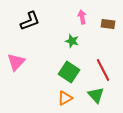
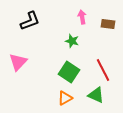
pink triangle: moved 2 px right
green triangle: rotated 24 degrees counterclockwise
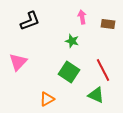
orange triangle: moved 18 px left, 1 px down
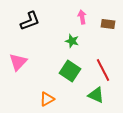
green square: moved 1 px right, 1 px up
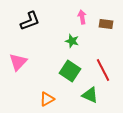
brown rectangle: moved 2 px left
green triangle: moved 6 px left
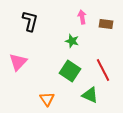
black L-shape: rotated 55 degrees counterclockwise
orange triangle: rotated 35 degrees counterclockwise
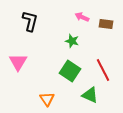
pink arrow: rotated 56 degrees counterclockwise
pink triangle: rotated 12 degrees counterclockwise
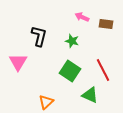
black L-shape: moved 9 px right, 15 px down
orange triangle: moved 1 px left, 3 px down; rotated 21 degrees clockwise
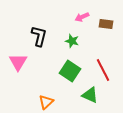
pink arrow: rotated 48 degrees counterclockwise
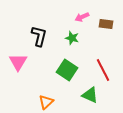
green star: moved 3 px up
green square: moved 3 px left, 1 px up
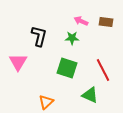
pink arrow: moved 1 px left, 4 px down; rotated 48 degrees clockwise
brown rectangle: moved 2 px up
green star: rotated 16 degrees counterclockwise
green square: moved 2 px up; rotated 15 degrees counterclockwise
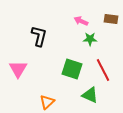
brown rectangle: moved 5 px right, 3 px up
green star: moved 18 px right, 1 px down
pink triangle: moved 7 px down
green square: moved 5 px right, 1 px down
orange triangle: moved 1 px right
